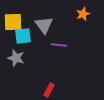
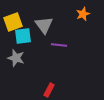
yellow square: rotated 18 degrees counterclockwise
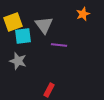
gray star: moved 2 px right, 3 px down
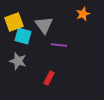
yellow square: moved 1 px right
cyan square: rotated 24 degrees clockwise
red rectangle: moved 12 px up
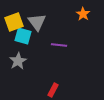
orange star: rotated 16 degrees counterclockwise
gray triangle: moved 7 px left, 3 px up
gray star: rotated 24 degrees clockwise
red rectangle: moved 4 px right, 12 px down
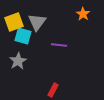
gray triangle: rotated 12 degrees clockwise
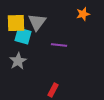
orange star: rotated 24 degrees clockwise
yellow square: moved 2 px right, 1 px down; rotated 18 degrees clockwise
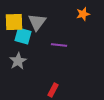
yellow square: moved 2 px left, 1 px up
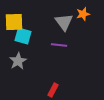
gray triangle: moved 27 px right; rotated 12 degrees counterclockwise
